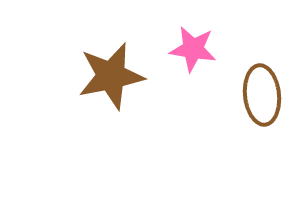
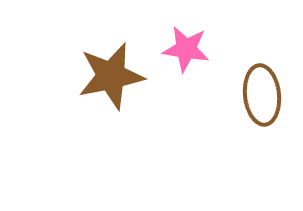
pink star: moved 7 px left
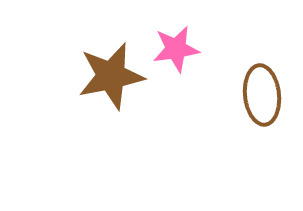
pink star: moved 10 px left; rotated 18 degrees counterclockwise
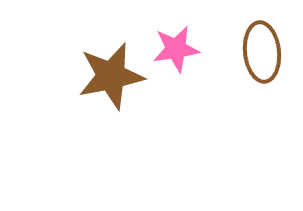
brown ellipse: moved 43 px up
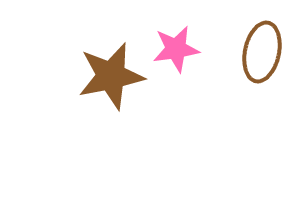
brown ellipse: rotated 18 degrees clockwise
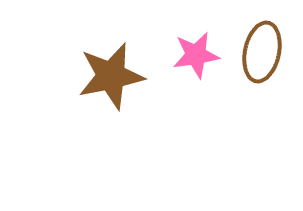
pink star: moved 20 px right, 6 px down
